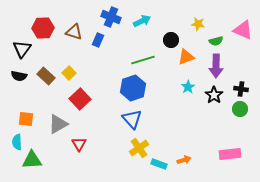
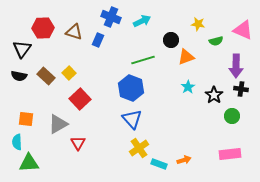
purple arrow: moved 20 px right
blue hexagon: moved 2 px left; rotated 20 degrees counterclockwise
green circle: moved 8 px left, 7 px down
red triangle: moved 1 px left, 1 px up
green triangle: moved 3 px left, 3 px down
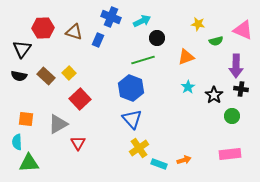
black circle: moved 14 px left, 2 px up
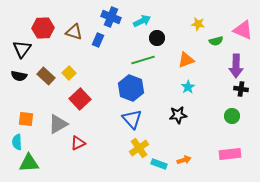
orange triangle: moved 3 px down
black star: moved 36 px left, 20 px down; rotated 30 degrees clockwise
red triangle: rotated 35 degrees clockwise
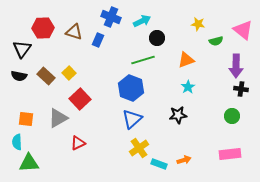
pink triangle: rotated 15 degrees clockwise
blue triangle: rotated 30 degrees clockwise
gray triangle: moved 6 px up
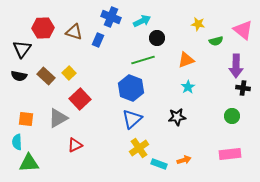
black cross: moved 2 px right, 1 px up
black star: moved 1 px left, 2 px down
red triangle: moved 3 px left, 2 px down
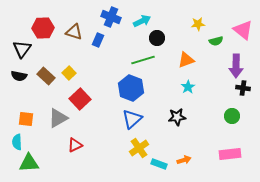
yellow star: rotated 16 degrees counterclockwise
